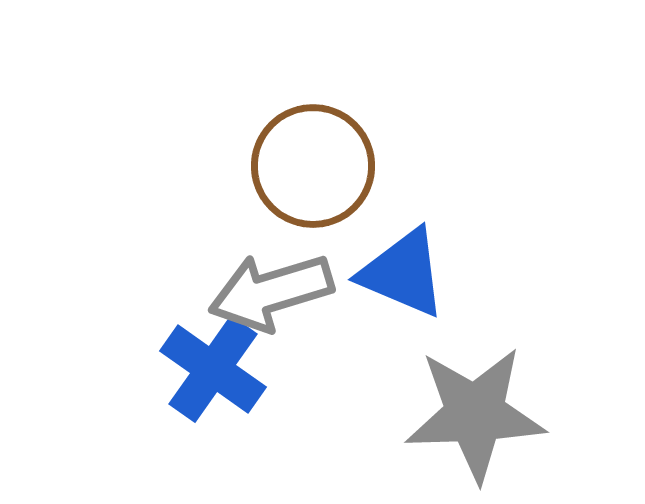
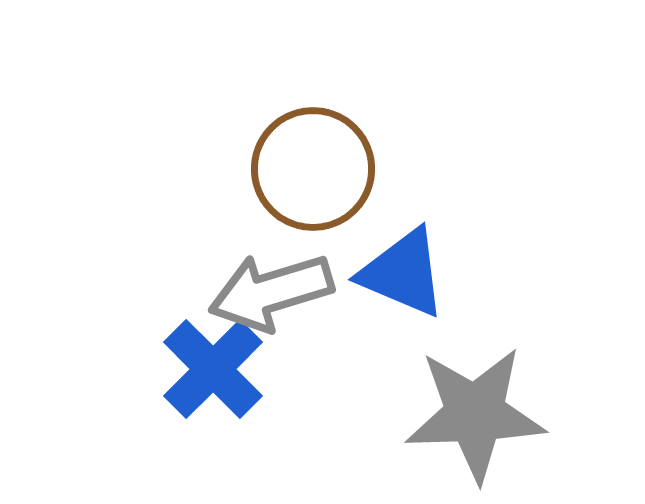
brown circle: moved 3 px down
blue cross: rotated 10 degrees clockwise
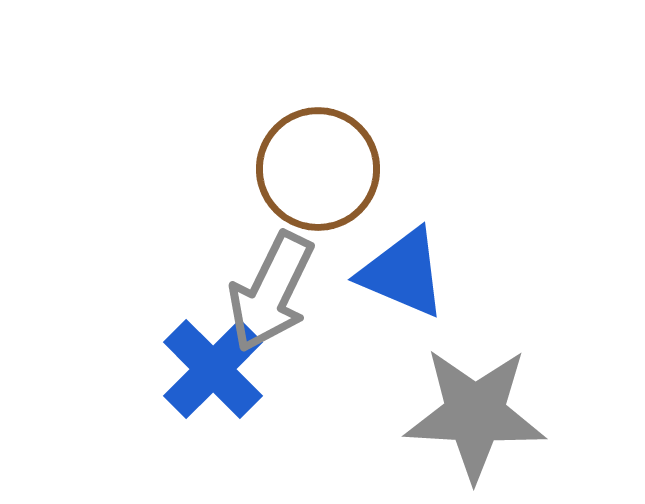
brown circle: moved 5 px right
gray arrow: rotated 47 degrees counterclockwise
gray star: rotated 5 degrees clockwise
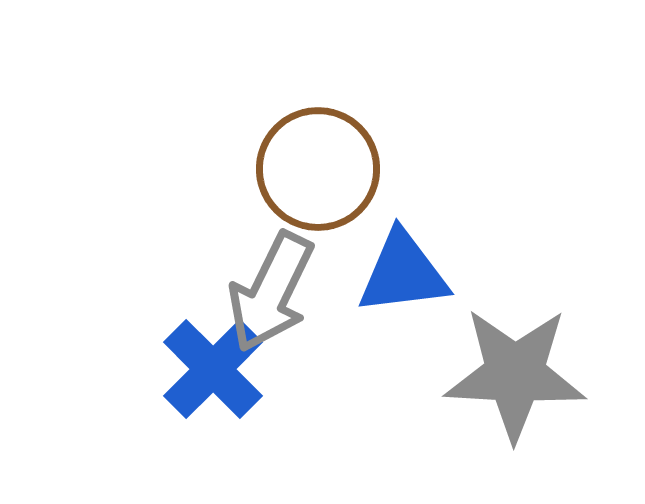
blue triangle: rotated 30 degrees counterclockwise
gray star: moved 40 px right, 40 px up
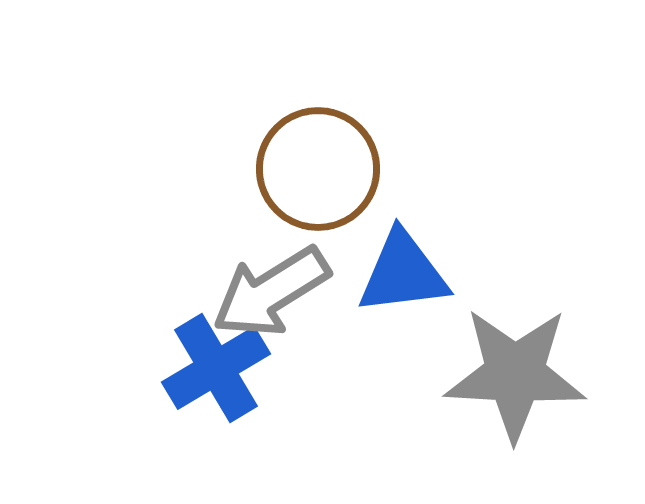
gray arrow: rotated 32 degrees clockwise
blue cross: moved 3 px right, 1 px up; rotated 14 degrees clockwise
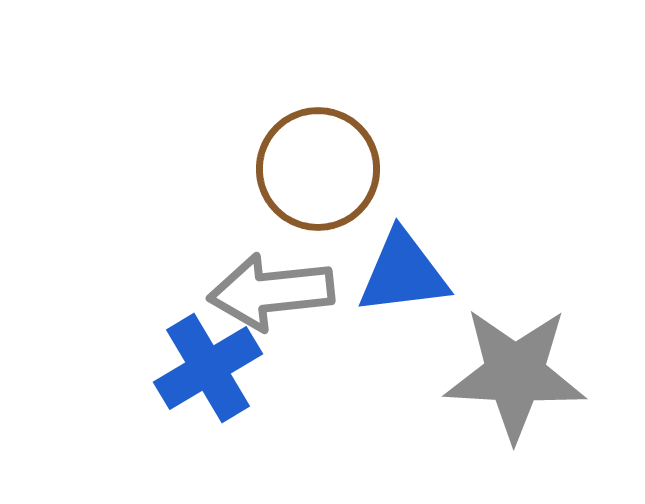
gray arrow: rotated 26 degrees clockwise
blue cross: moved 8 px left
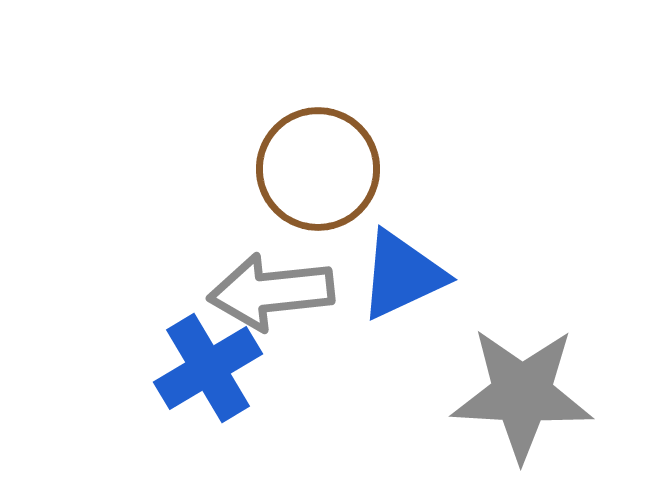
blue triangle: moved 1 px left, 2 px down; rotated 18 degrees counterclockwise
gray star: moved 7 px right, 20 px down
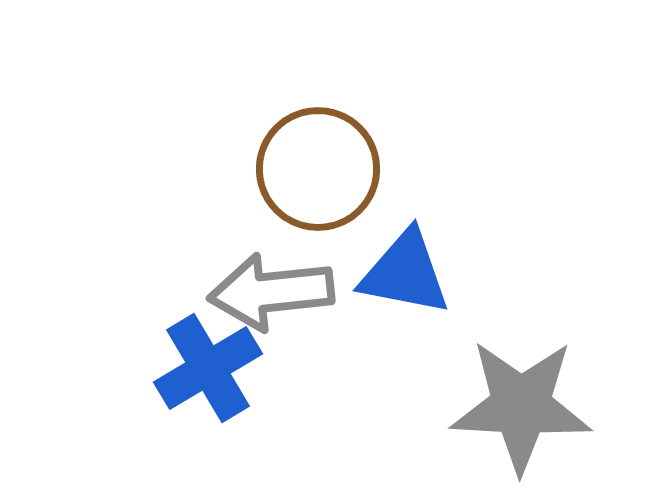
blue triangle: moved 3 px right, 2 px up; rotated 36 degrees clockwise
gray star: moved 1 px left, 12 px down
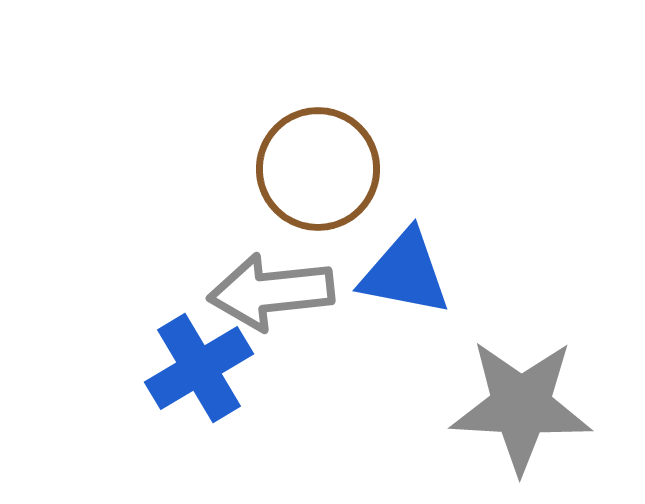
blue cross: moved 9 px left
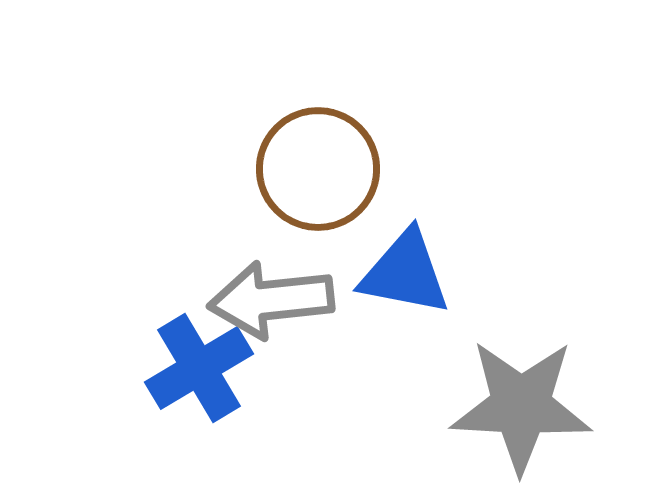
gray arrow: moved 8 px down
